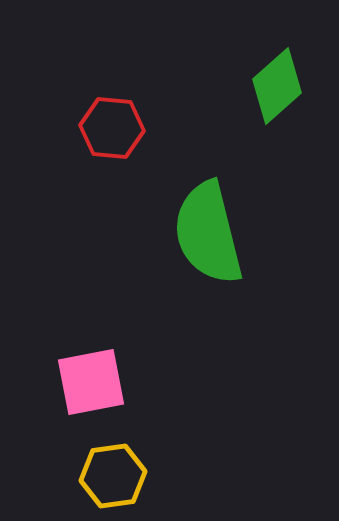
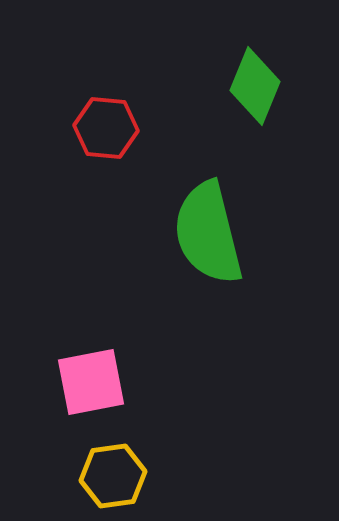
green diamond: moved 22 px left; rotated 26 degrees counterclockwise
red hexagon: moved 6 px left
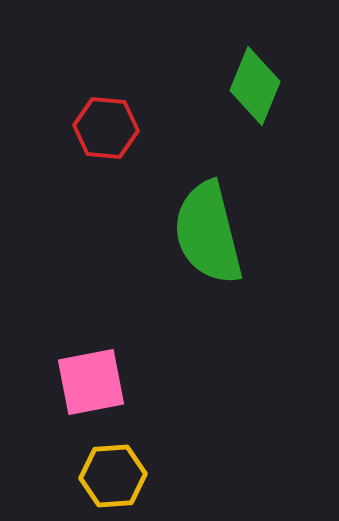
yellow hexagon: rotated 4 degrees clockwise
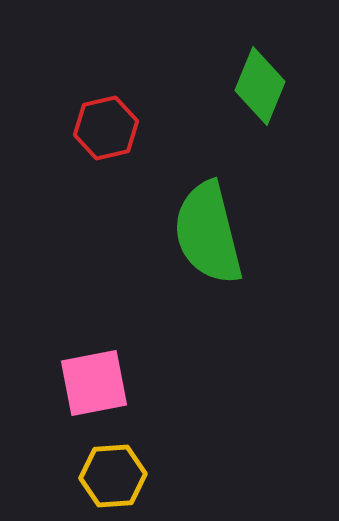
green diamond: moved 5 px right
red hexagon: rotated 18 degrees counterclockwise
pink square: moved 3 px right, 1 px down
